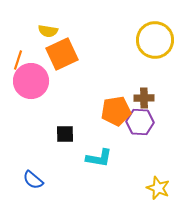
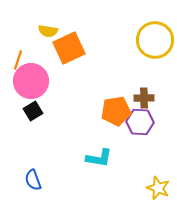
orange square: moved 7 px right, 6 px up
black square: moved 32 px left, 23 px up; rotated 30 degrees counterclockwise
blue semicircle: rotated 30 degrees clockwise
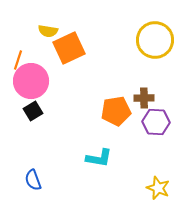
purple hexagon: moved 16 px right
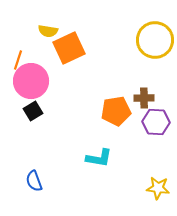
blue semicircle: moved 1 px right, 1 px down
yellow star: rotated 15 degrees counterclockwise
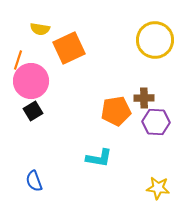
yellow semicircle: moved 8 px left, 2 px up
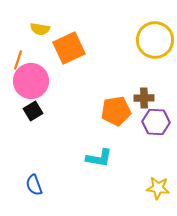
blue semicircle: moved 4 px down
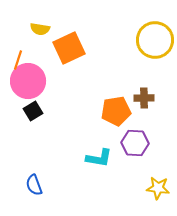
pink circle: moved 3 px left
purple hexagon: moved 21 px left, 21 px down
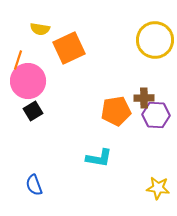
purple hexagon: moved 21 px right, 28 px up
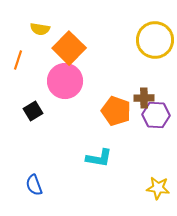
orange square: rotated 20 degrees counterclockwise
pink circle: moved 37 px right
orange pentagon: rotated 28 degrees clockwise
